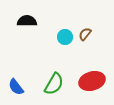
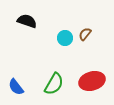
black semicircle: rotated 18 degrees clockwise
cyan circle: moved 1 px down
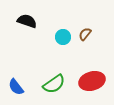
cyan circle: moved 2 px left, 1 px up
green semicircle: rotated 25 degrees clockwise
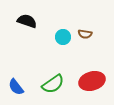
brown semicircle: rotated 120 degrees counterclockwise
green semicircle: moved 1 px left
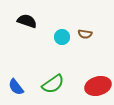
cyan circle: moved 1 px left
red ellipse: moved 6 px right, 5 px down
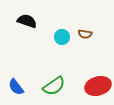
green semicircle: moved 1 px right, 2 px down
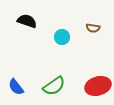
brown semicircle: moved 8 px right, 6 px up
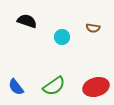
red ellipse: moved 2 px left, 1 px down
